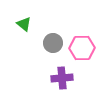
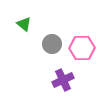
gray circle: moved 1 px left, 1 px down
purple cross: moved 1 px right, 2 px down; rotated 20 degrees counterclockwise
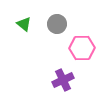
gray circle: moved 5 px right, 20 px up
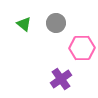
gray circle: moved 1 px left, 1 px up
purple cross: moved 2 px left, 1 px up; rotated 10 degrees counterclockwise
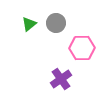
green triangle: moved 5 px right; rotated 42 degrees clockwise
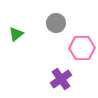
green triangle: moved 13 px left, 10 px down
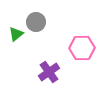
gray circle: moved 20 px left, 1 px up
purple cross: moved 12 px left, 7 px up
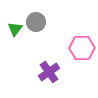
green triangle: moved 1 px left, 5 px up; rotated 14 degrees counterclockwise
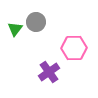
pink hexagon: moved 8 px left
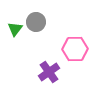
pink hexagon: moved 1 px right, 1 px down
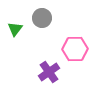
gray circle: moved 6 px right, 4 px up
